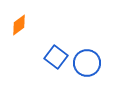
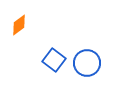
blue square: moved 2 px left, 3 px down
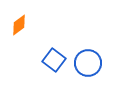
blue circle: moved 1 px right
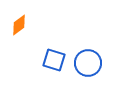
blue square: rotated 20 degrees counterclockwise
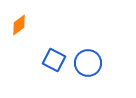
blue square: rotated 10 degrees clockwise
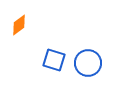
blue square: rotated 10 degrees counterclockwise
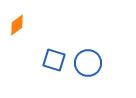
orange diamond: moved 2 px left
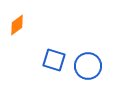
blue circle: moved 3 px down
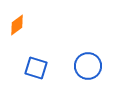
blue square: moved 18 px left, 8 px down
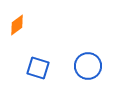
blue square: moved 2 px right
